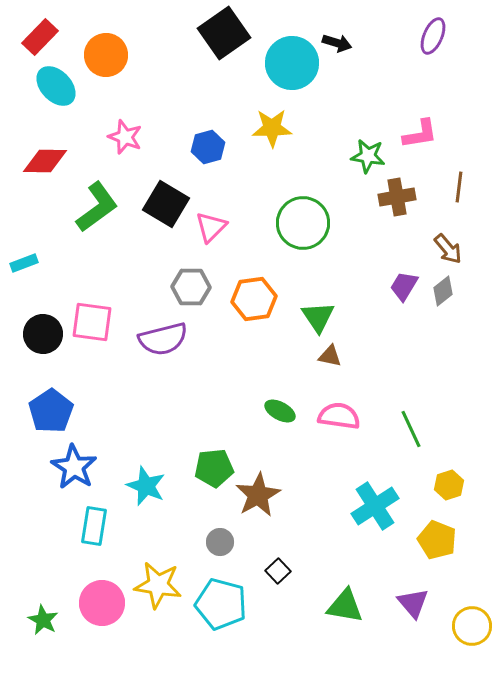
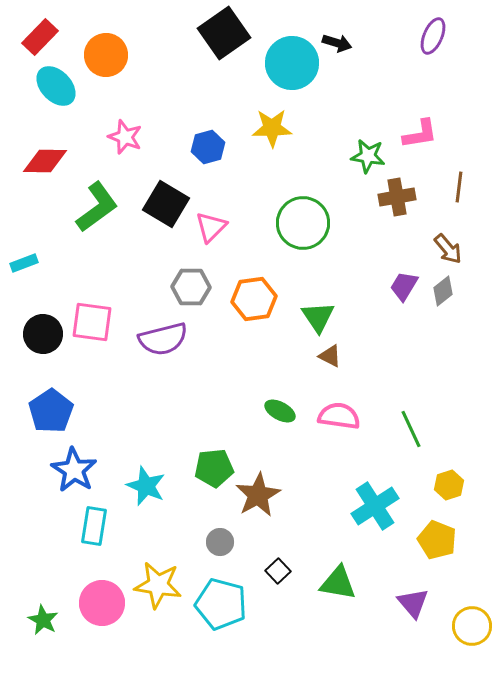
brown triangle at (330, 356): rotated 15 degrees clockwise
blue star at (74, 467): moved 3 px down
green triangle at (345, 606): moved 7 px left, 23 px up
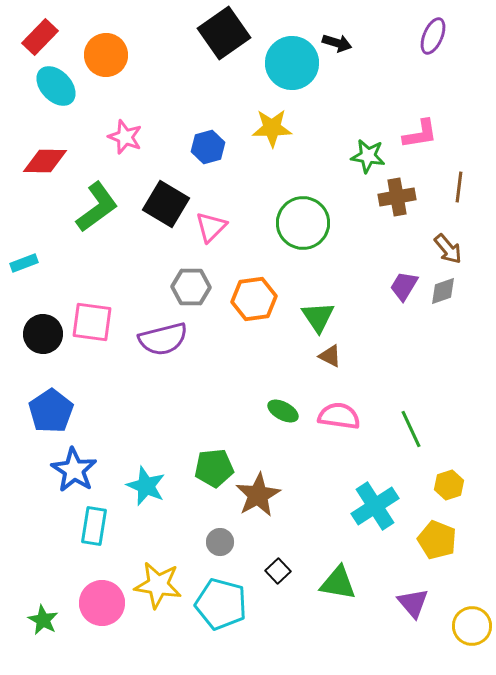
gray diamond at (443, 291): rotated 20 degrees clockwise
green ellipse at (280, 411): moved 3 px right
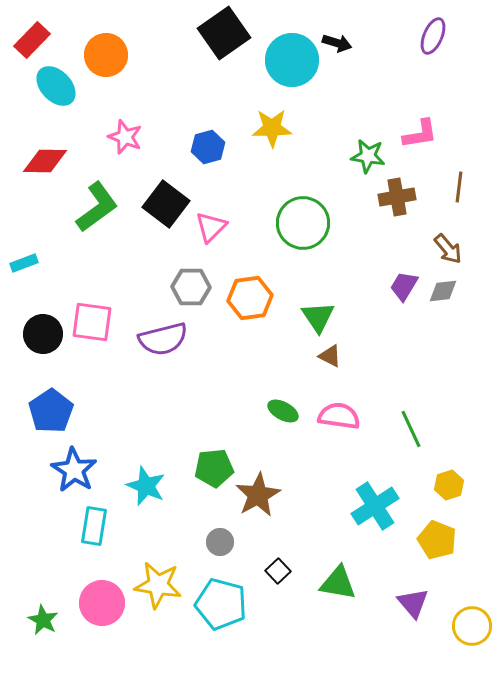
red rectangle at (40, 37): moved 8 px left, 3 px down
cyan circle at (292, 63): moved 3 px up
black square at (166, 204): rotated 6 degrees clockwise
gray diamond at (443, 291): rotated 12 degrees clockwise
orange hexagon at (254, 299): moved 4 px left, 1 px up
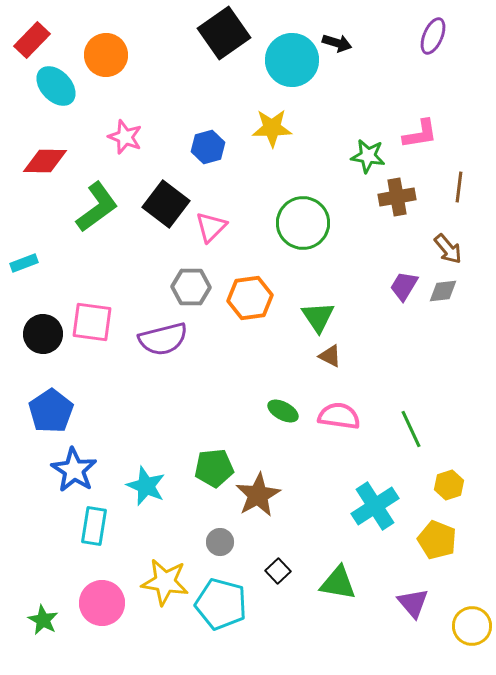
yellow star at (158, 585): moved 7 px right, 3 px up
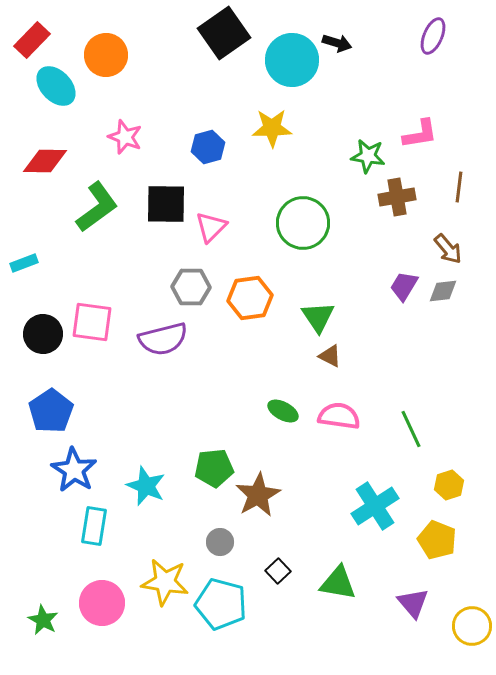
black square at (166, 204): rotated 36 degrees counterclockwise
